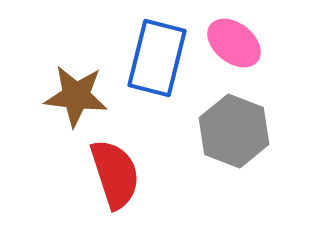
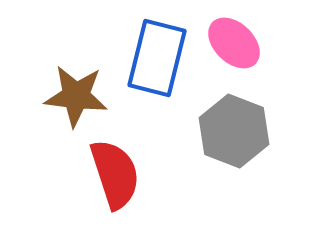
pink ellipse: rotated 6 degrees clockwise
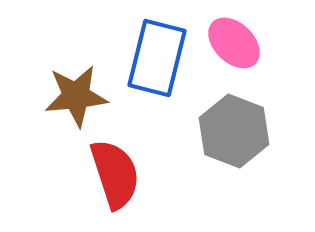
brown star: rotated 12 degrees counterclockwise
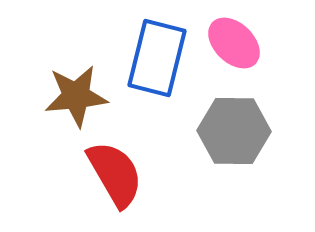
gray hexagon: rotated 20 degrees counterclockwise
red semicircle: rotated 12 degrees counterclockwise
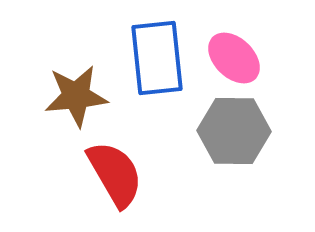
pink ellipse: moved 15 px down
blue rectangle: rotated 20 degrees counterclockwise
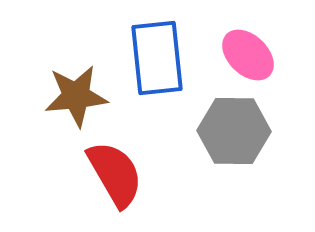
pink ellipse: moved 14 px right, 3 px up
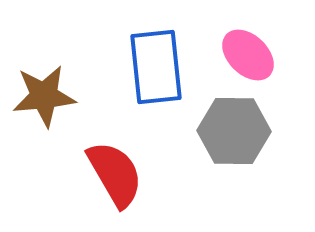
blue rectangle: moved 1 px left, 9 px down
brown star: moved 32 px left
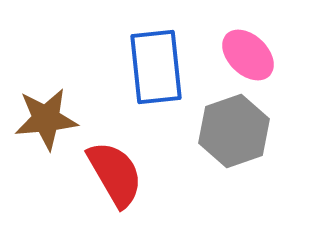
brown star: moved 2 px right, 23 px down
gray hexagon: rotated 20 degrees counterclockwise
